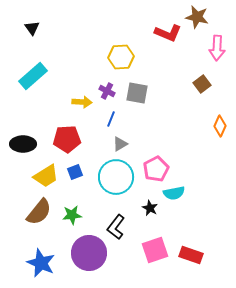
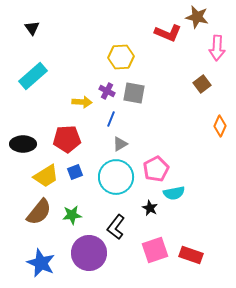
gray square: moved 3 px left
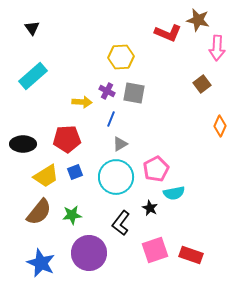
brown star: moved 1 px right, 3 px down
black L-shape: moved 5 px right, 4 px up
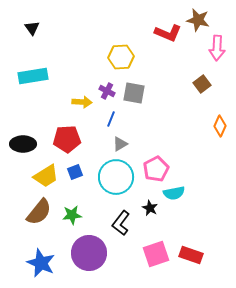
cyan rectangle: rotated 32 degrees clockwise
pink square: moved 1 px right, 4 px down
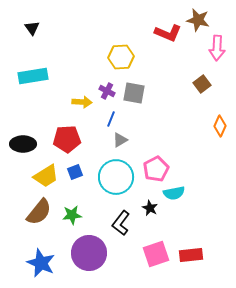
gray triangle: moved 4 px up
red rectangle: rotated 25 degrees counterclockwise
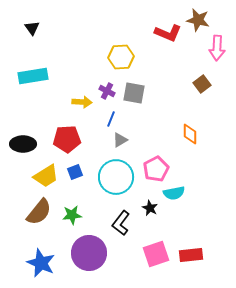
orange diamond: moved 30 px left, 8 px down; rotated 25 degrees counterclockwise
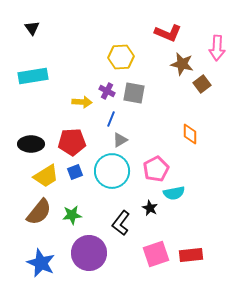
brown star: moved 16 px left, 44 px down
red pentagon: moved 5 px right, 3 px down
black ellipse: moved 8 px right
cyan circle: moved 4 px left, 6 px up
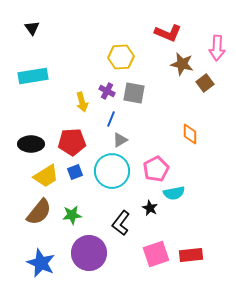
brown square: moved 3 px right, 1 px up
yellow arrow: rotated 72 degrees clockwise
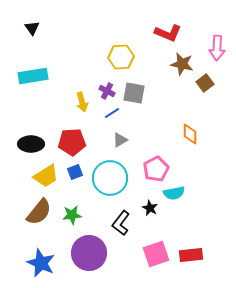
blue line: moved 1 px right, 6 px up; rotated 35 degrees clockwise
cyan circle: moved 2 px left, 7 px down
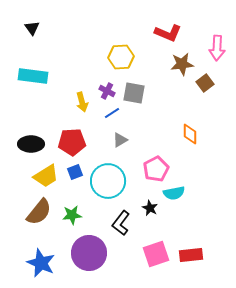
brown star: rotated 20 degrees counterclockwise
cyan rectangle: rotated 16 degrees clockwise
cyan circle: moved 2 px left, 3 px down
